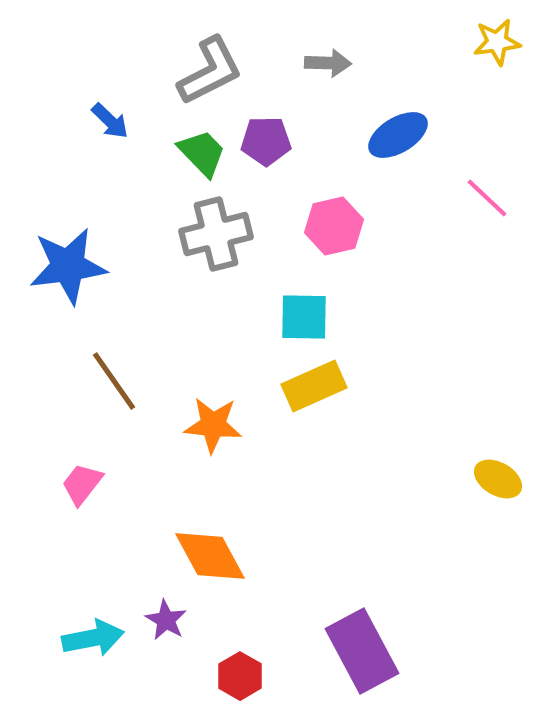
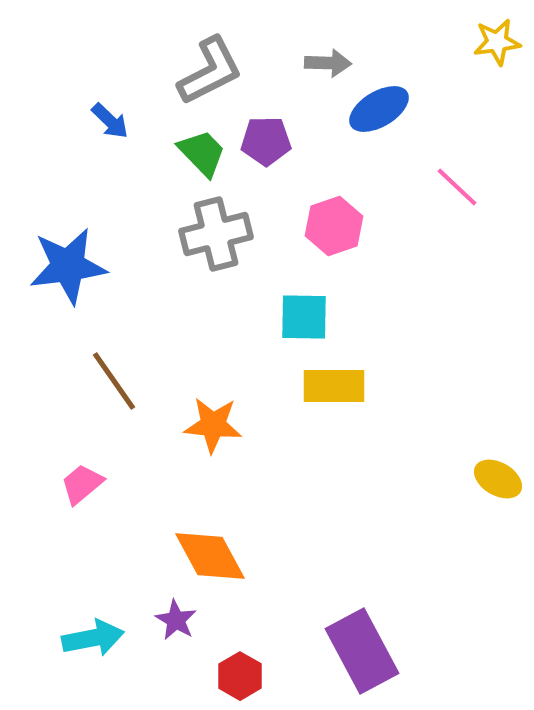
blue ellipse: moved 19 px left, 26 px up
pink line: moved 30 px left, 11 px up
pink hexagon: rotated 6 degrees counterclockwise
yellow rectangle: moved 20 px right; rotated 24 degrees clockwise
pink trapezoid: rotated 12 degrees clockwise
purple star: moved 10 px right
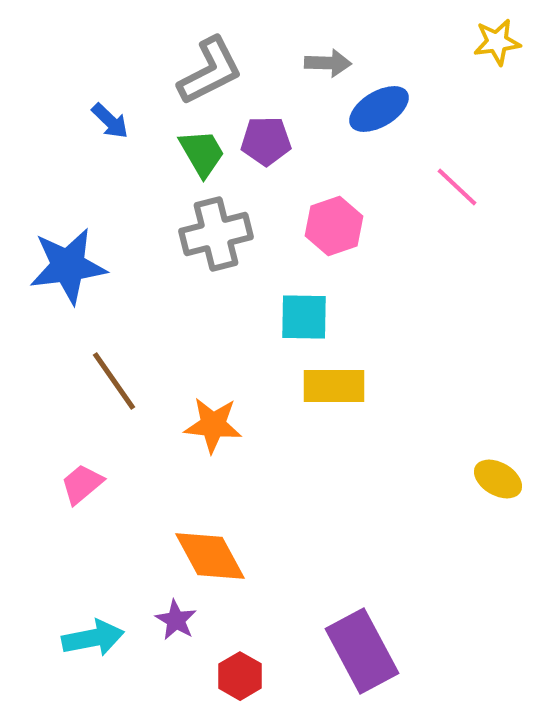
green trapezoid: rotated 14 degrees clockwise
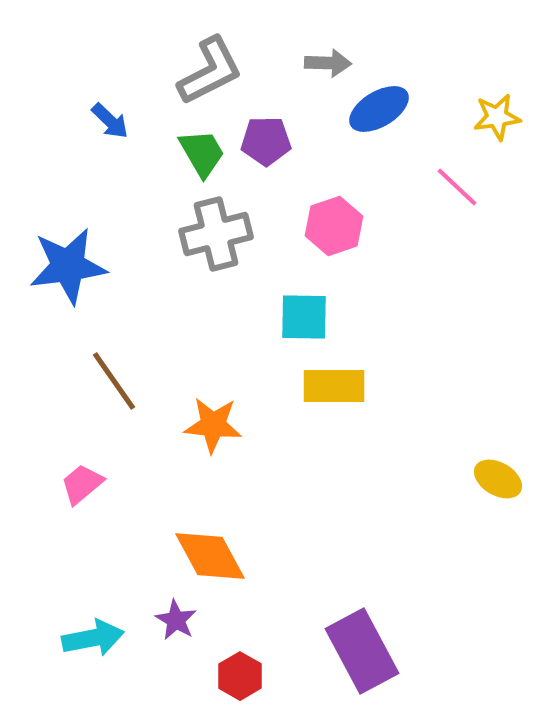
yellow star: moved 75 px down
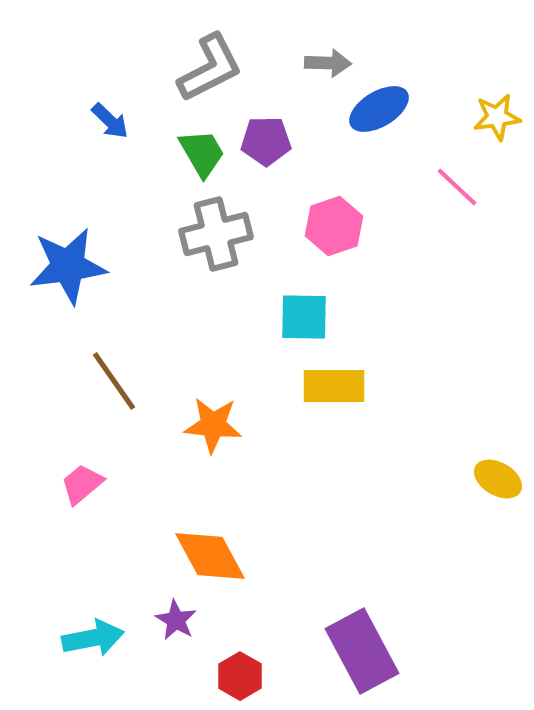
gray L-shape: moved 3 px up
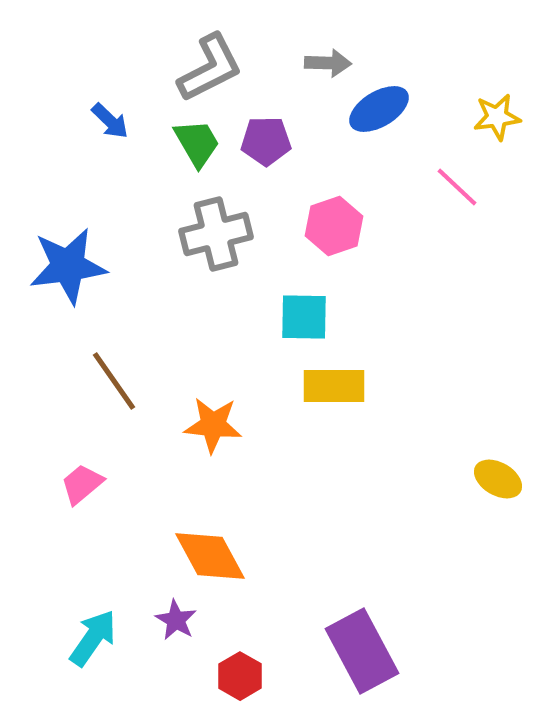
green trapezoid: moved 5 px left, 10 px up
cyan arrow: rotated 44 degrees counterclockwise
